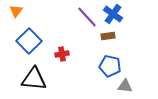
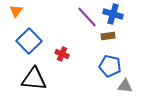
blue cross: rotated 18 degrees counterclockwise
red cross: rotated 32 degrees clockwise
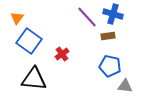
orange triangle: moved 1 px right, 7 px down
blue square: rotated 10 degrees counterclockwise
red cross: rotated 32 degrees clockwise
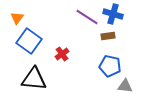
purple line: rotated 15 degrees counterclockwise
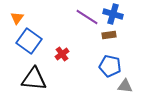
brown rectangle: moved 1 px right, 1 px up
